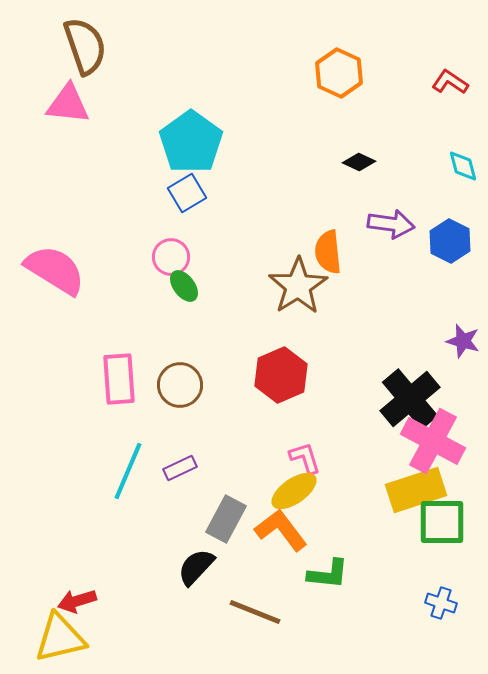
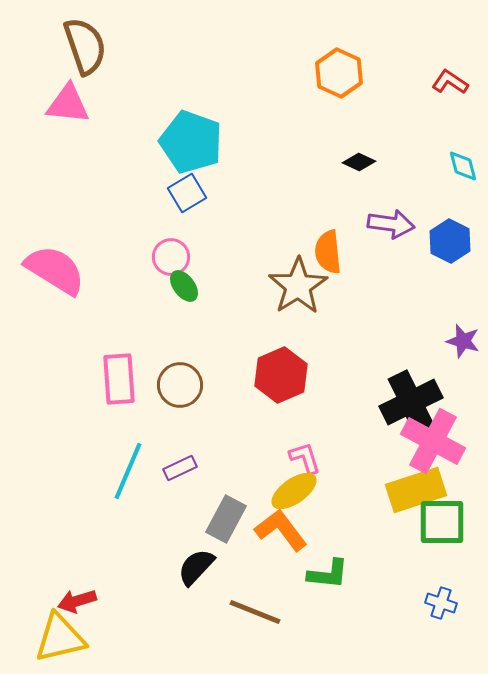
cyan pentagon: rotated 16 degrees counterclockwise
black cross: moved 1 px right, 3 px down; rotated 14 degrees clockwise
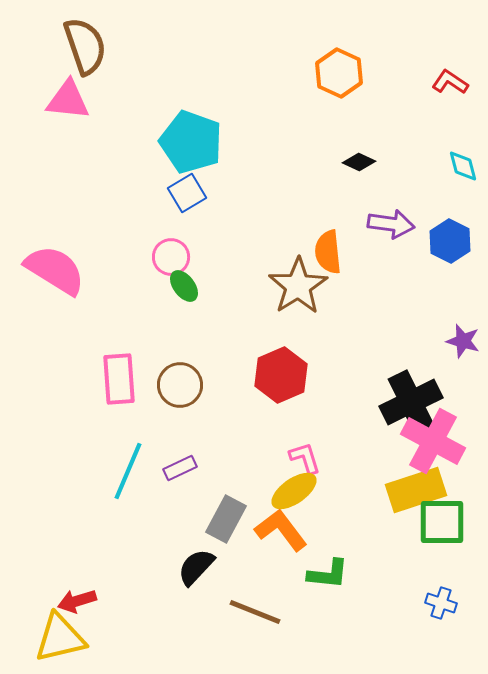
pink triangle: moved 4 px up
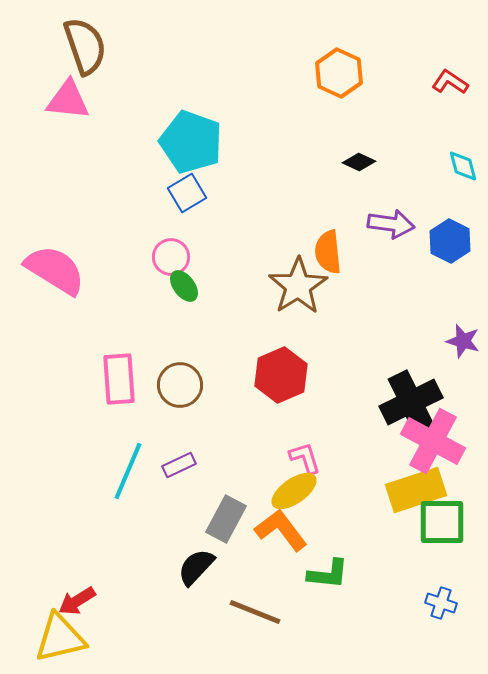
purple rectangle: moved 1 px left, 3 px up
red arrow: rotated 15 degrees counterclockwise
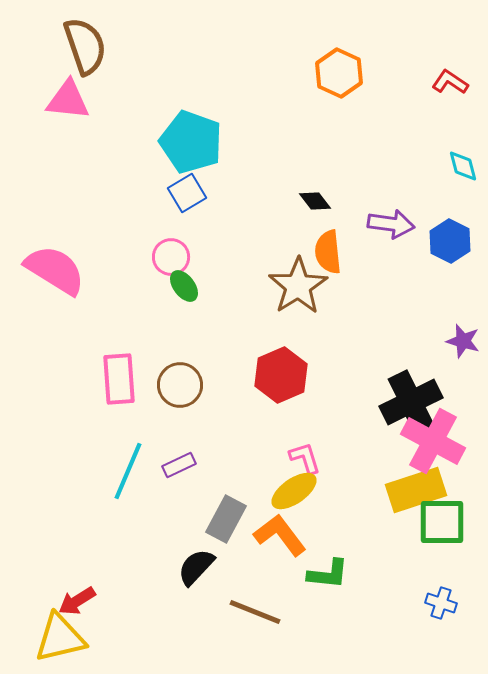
black diamond: moved 44 px left, 39 px down; rotated 28 degrees clockwise
orange L-shape: moved 1 px left, 5 px down
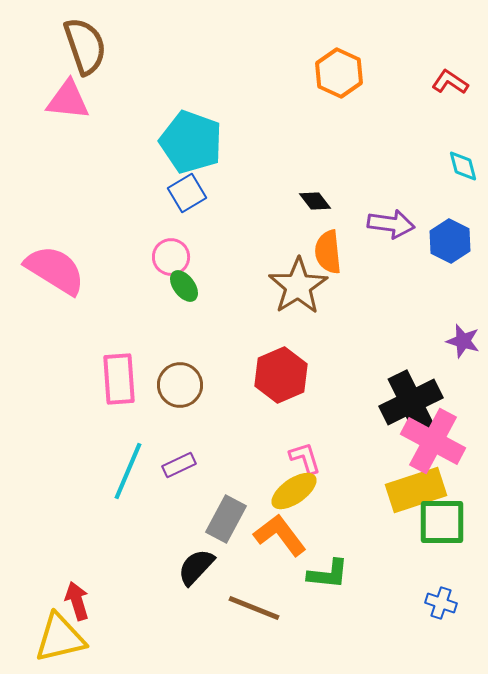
red arrow: rotated 105 degrees clockwise
brown line: moved 1 px left, 4 px up
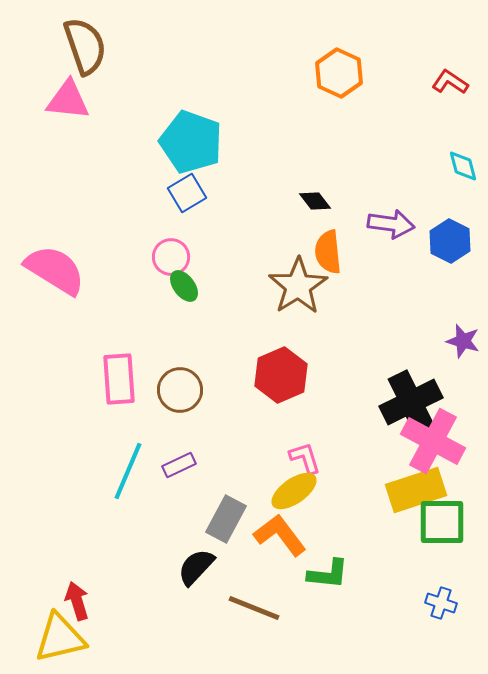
brown circle: moved 5 px down
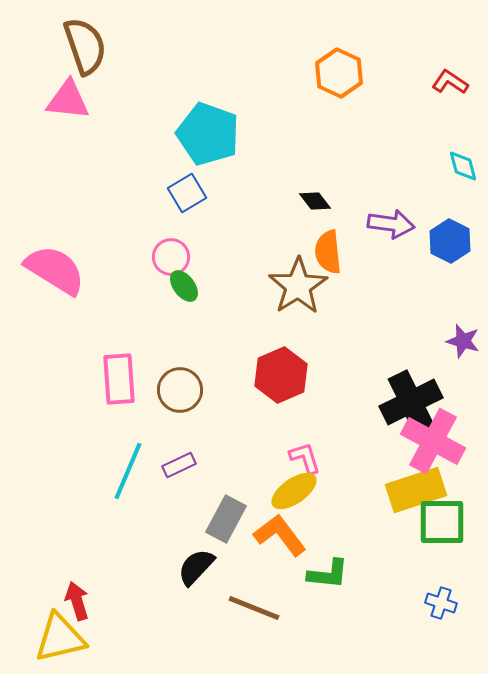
cyan pentagon: moved 17 px right, 8 px up
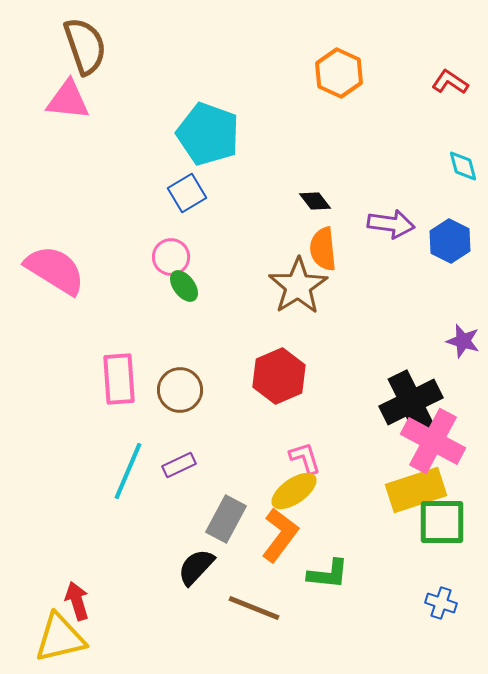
orange semicircle: moved 5 px left, 3 px up
red hexagon: moved 2 px left, 1 px down
orange L-shape: rotated 74 degrees clockwise
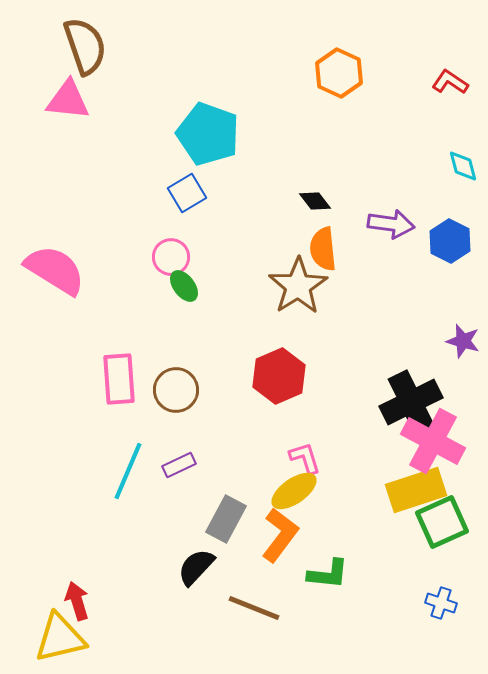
brown circle: moved 4 px left
green square: rotated 24 degrees counterclockwise
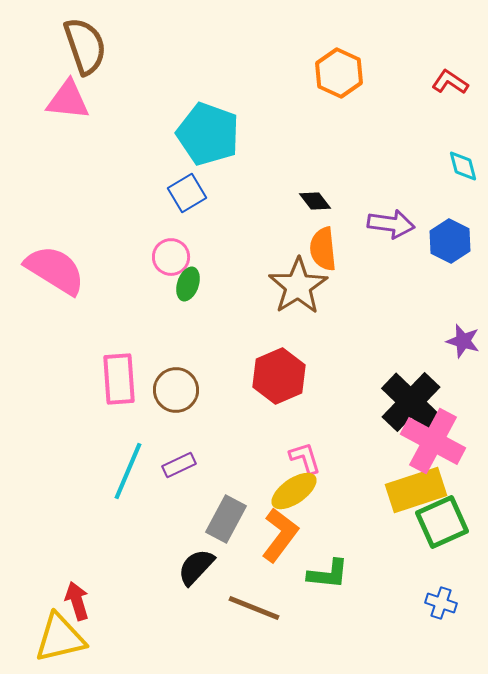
green ellipse: moved 4 px right, 2 px up; rotated 56 degrees clockwise
black cross: rotated 20 degrees counterclockwise
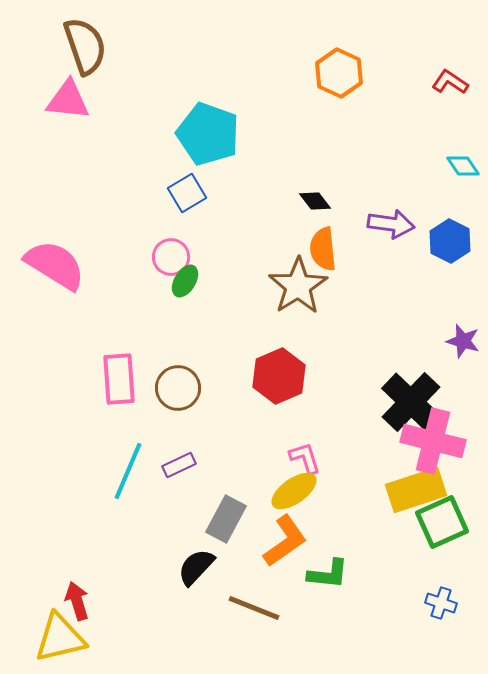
cyan diamond: rotated 20 degrees counterclockwise
pink semicircle: moved 5 px up
green ellipse: moved 3 px left, 3 px up; rotated 12 degrees clockwise
brown circle: moved 2 px right, 2 px up
pink cross: rotated 14 degrees counterclockwise
orange L-shape: moved 5 px right, 6 px down; rotated 18 degrees clockwise
